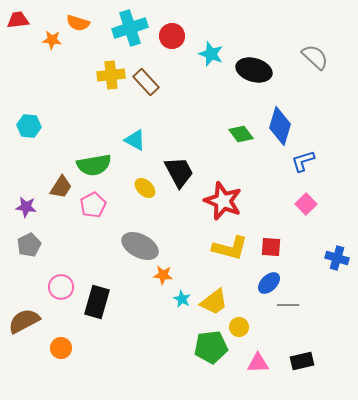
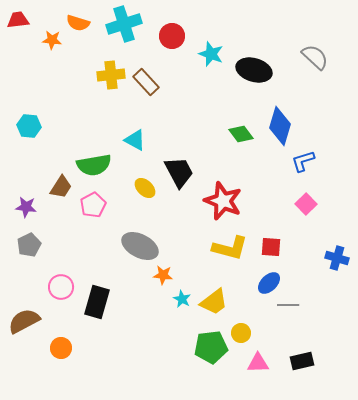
cyan cross at (130, 28): moved 6 px left, 4 px up
yellow circle at (239, 327): moved 2 px right, 6 px down
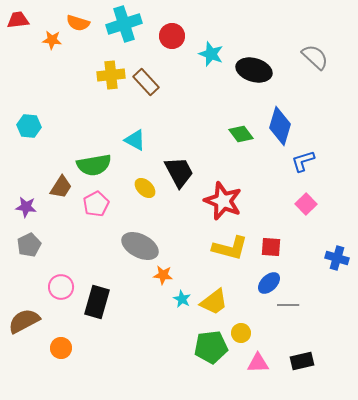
pink pentagon at (93, 205): moved 3 px right, 1 px up
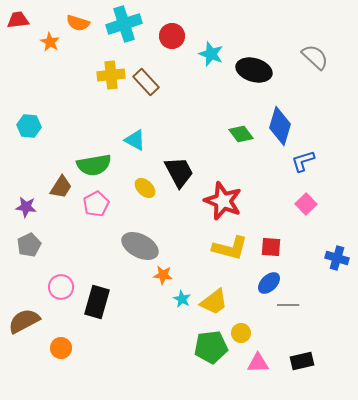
orange star at (52, 40): moved 2 px left, 2 px down; rotated 24 degrees clockwise
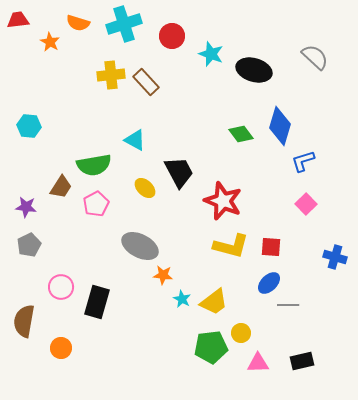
yellow L-shape at (230, 248): moved 1 px right, 2 px up
blue cross at (337, 258): moved 2 px left, 1 px up
brown semicircle at (24, 321): rotated 52 degrees counterclockwise
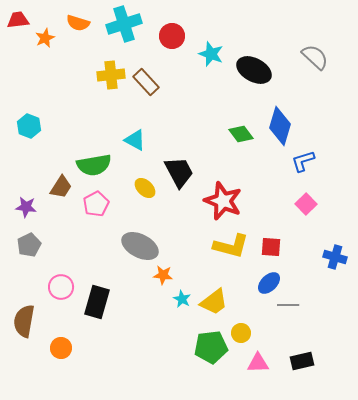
orange star at (50, 42): moved 5 px left, 4 px up; rotated 18 degrees clockwise
black ellipse at (254, 70): rotated 12 degrees clockwise
cyan hexagon at (29, 126): rotated 15 degrees clockwise
